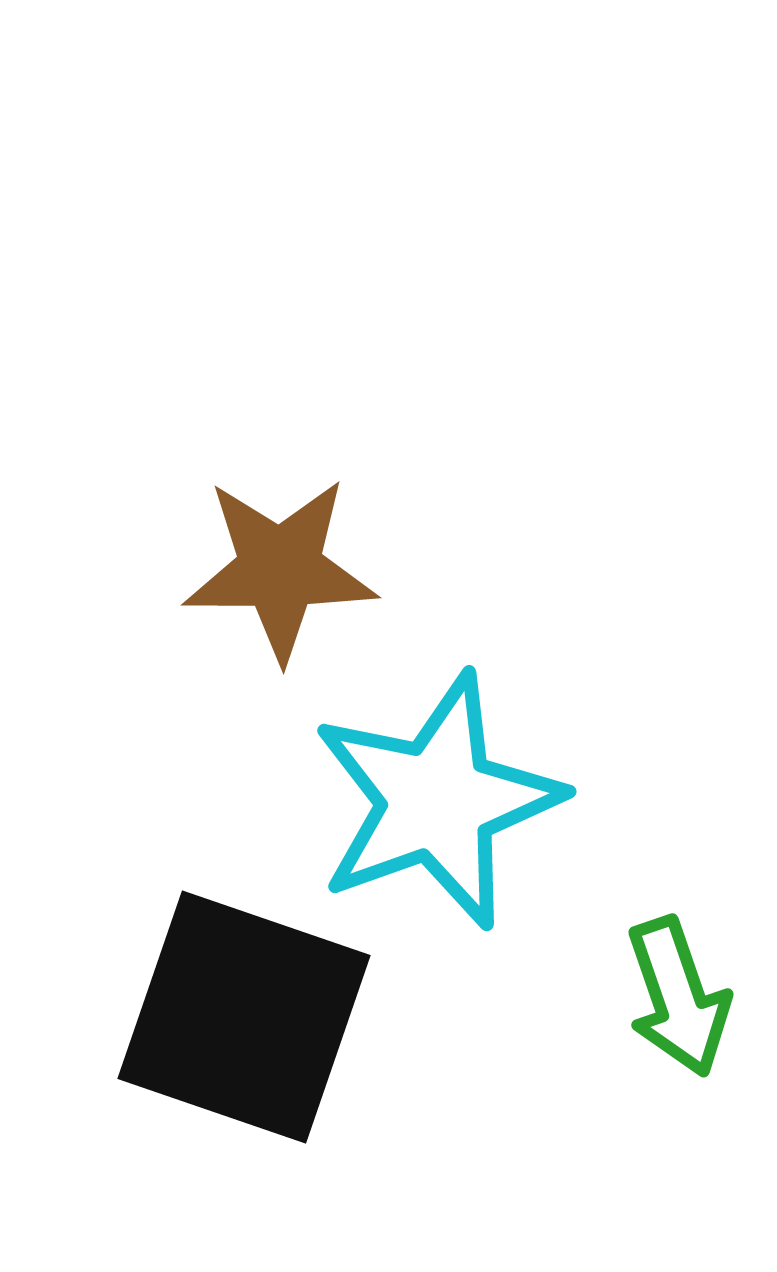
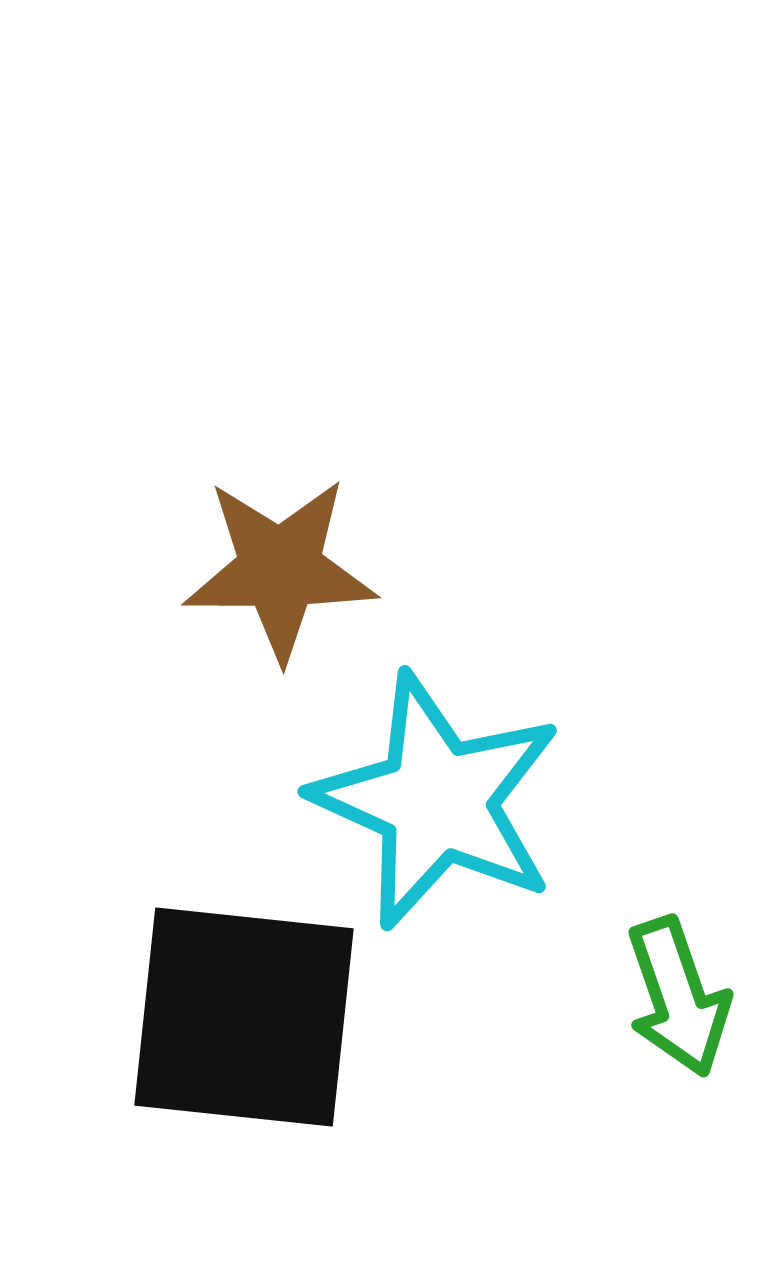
cyan star: rotated 28 degrees counterclockwise
black square: rotated 13 degrees counterclockwise
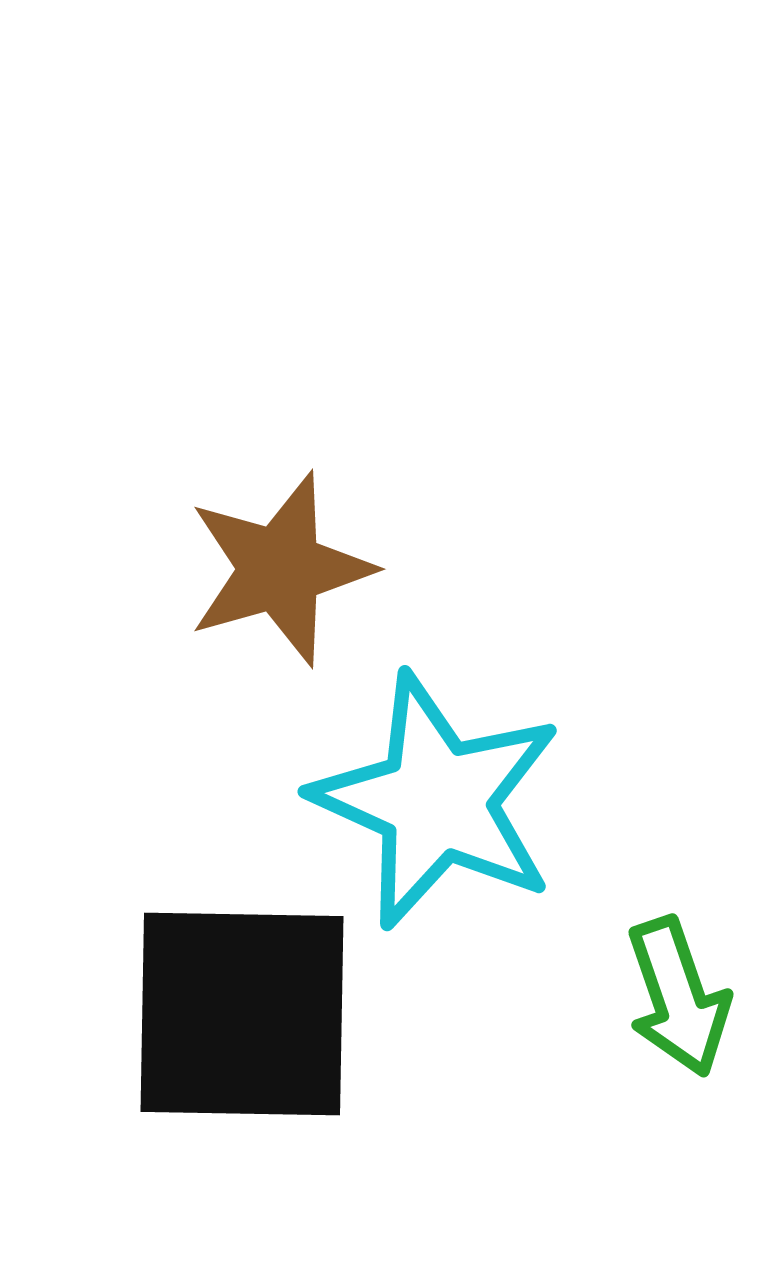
brown star: rotated 16 degrees counterclockwise
black square: moved 2 px left, 3 px up; rotated 5 degrees counterclockwise
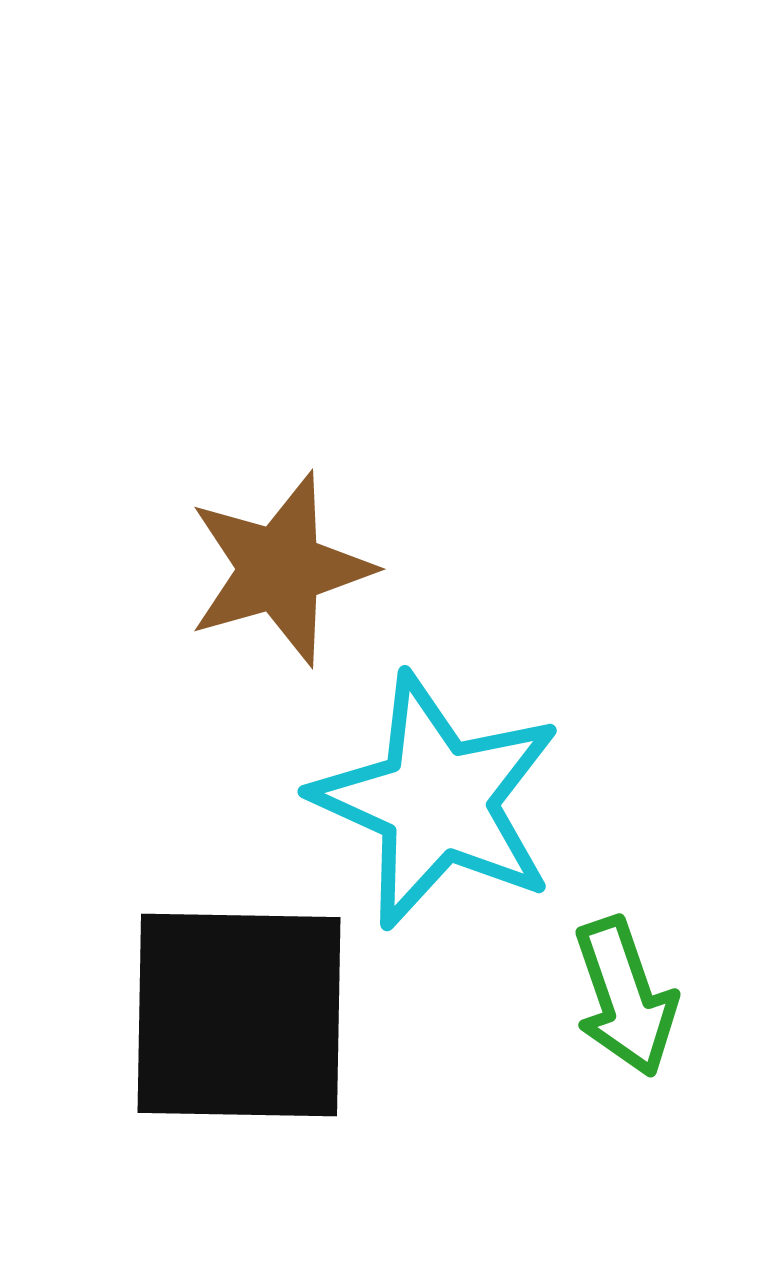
green arrow: moved 53 px left
black square: moved 3 px left, 1 px down
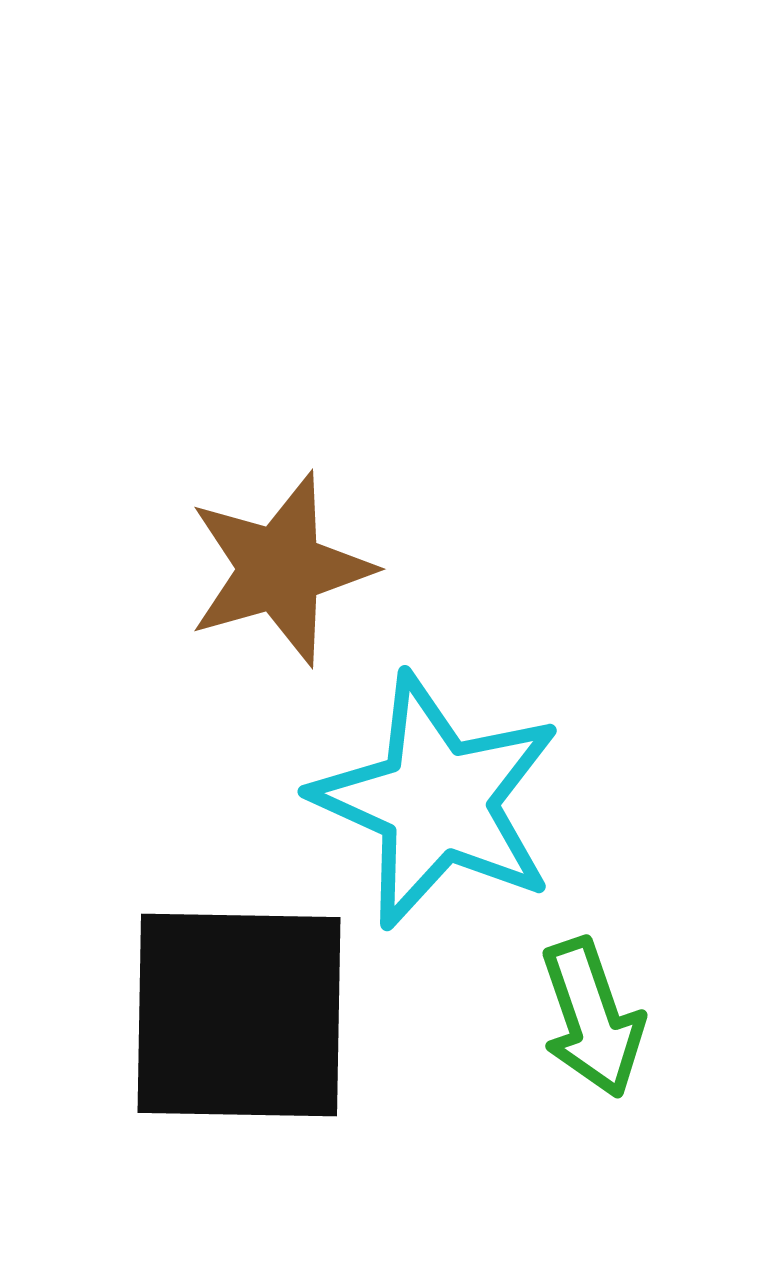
green arrow: moved 33 px left, 21 px down
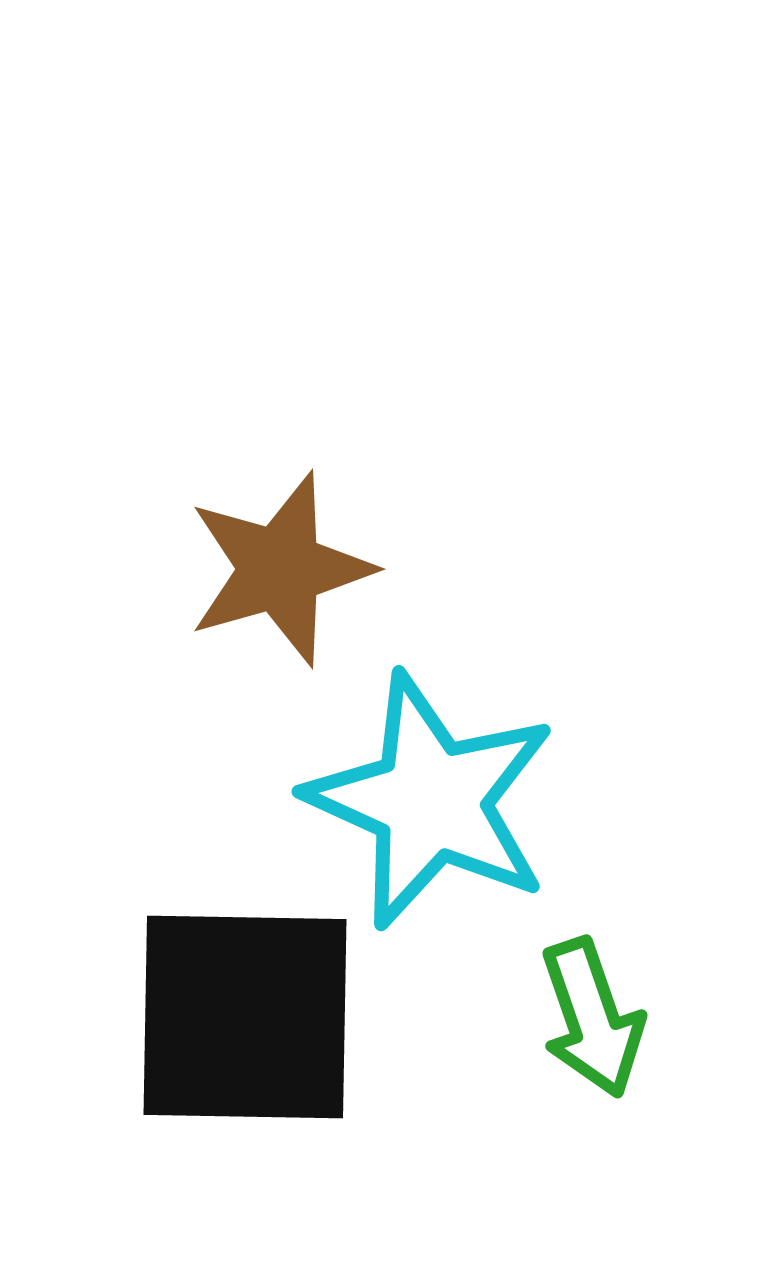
cyan star: moved 6 px left
black square: moved 6 px right, 2 px down
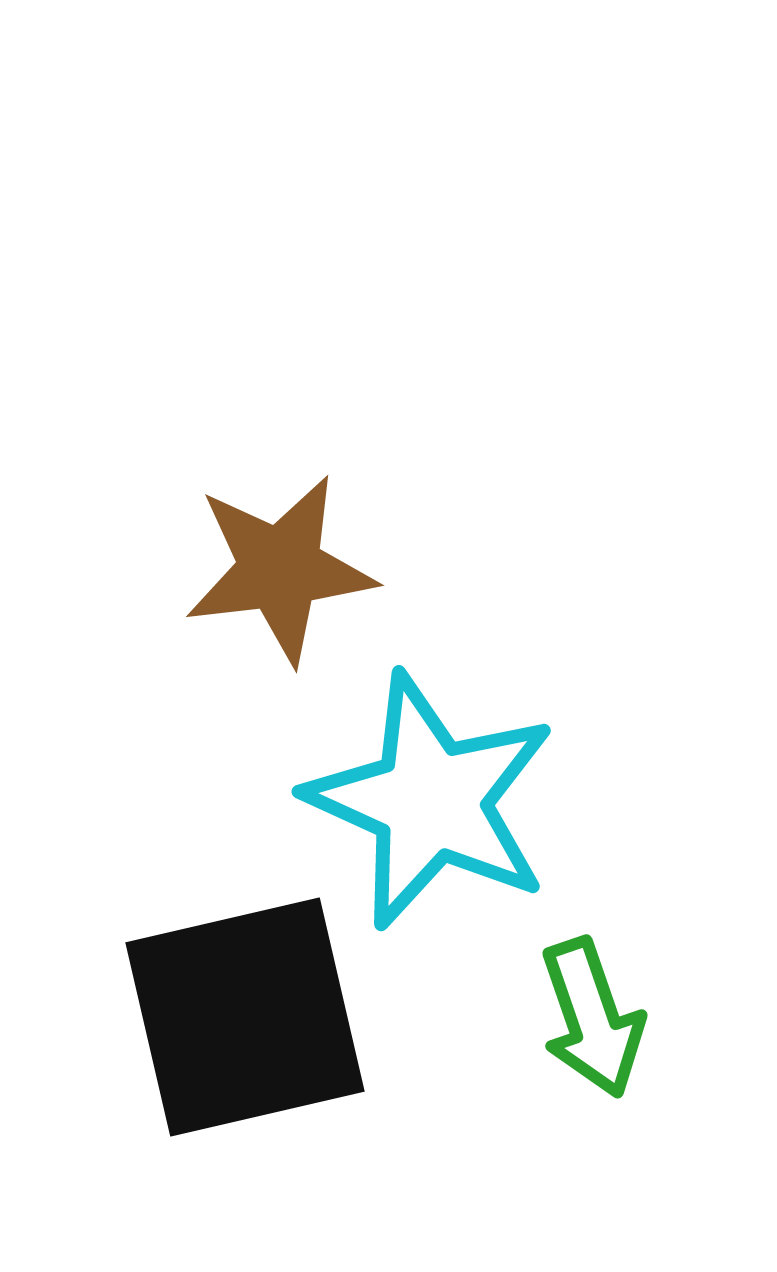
brown star: rotated 9 degrees clockwise
black square: rotated 14 degrees counterclockwise
